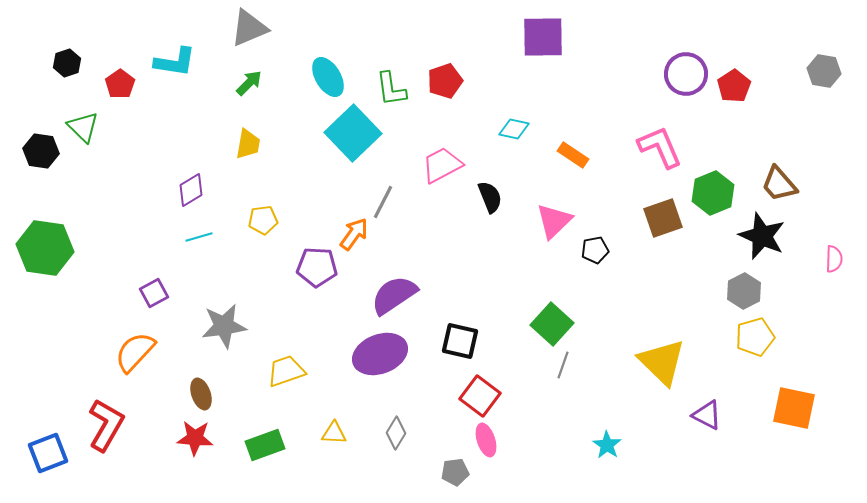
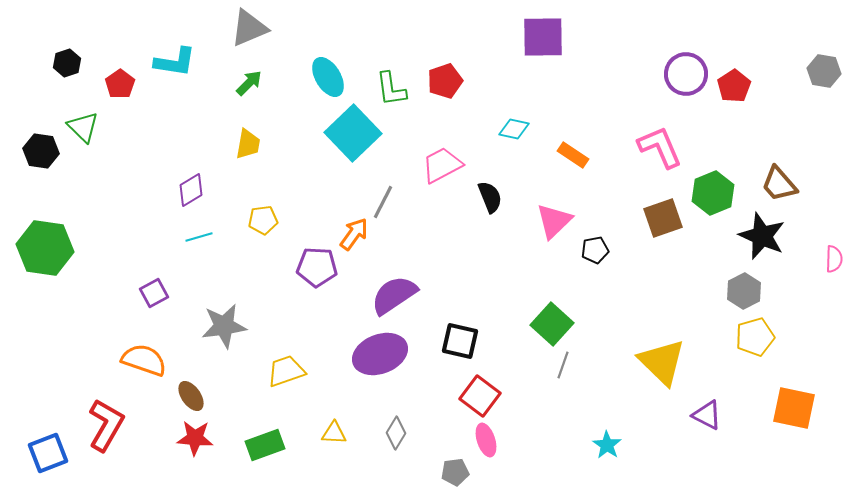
orange semicircle at (135, 352): moved 9 px right, 8 px down; rotated 66 degrees clockwise
brown ellipse at (201, 394): moved 10 px left, 2 px down; rotated 16 degrees counterclockwise
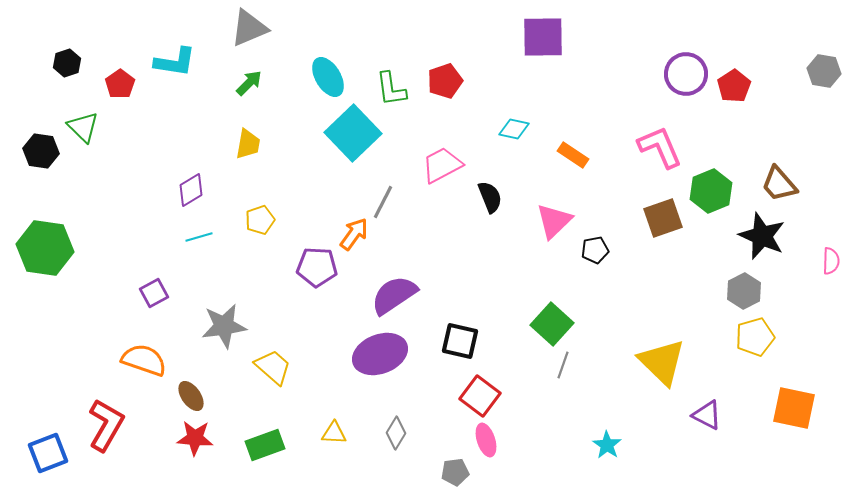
green hexagon at (713, 193): moved 2 px left, 2 px up
yellow pentagon at (263, 220): moved 3 px left; rotated 12 degrees counterclockwise
pink semicircle at (834, 259): moved 3 px left, 2 px down
yellow trapezoid at (286, 371): moved 13 px left, 4 px up; rotated 60 degrees clockwise
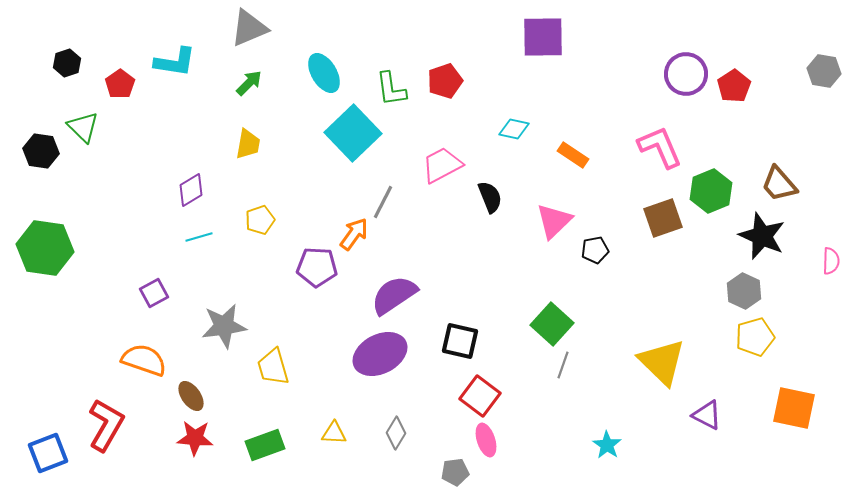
cyan ellipse at (328, 77): moved 4 px left, 4 px up
gray hexagon at (744, 291): rotated 8 degrees counterclockwise
purple ellipse at (380, 354): rotated 6 degrees counterclockwise
yellow trapezoid at (273, 367): rotated 147 degrees counterclockwise
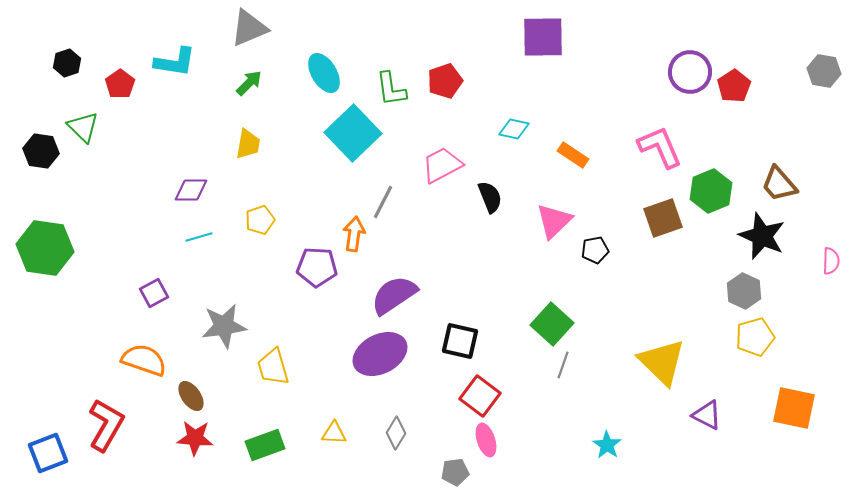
purple circle at (686, 74): moved 4 px right, 2 px up
purple diamond at (191, 190): rotated 32 degrees clockwise
orange arrow at (354, 234): rotated 28 degrees counterclockwise
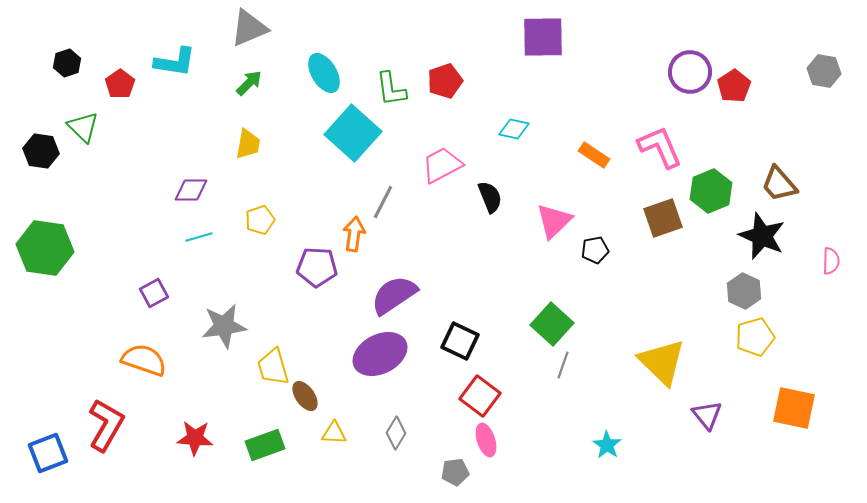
cyan square at (353, 133): rotated 4 degrees counterclockwise
orange rectangle at (573, 155): moved 21 px right
black square at (460, 341): rotated 12 degrees clockwise
brown ellipse at (191, 396): moved 114 px right
purple triangle at (707, 415): rotated 24 degrees clockwise
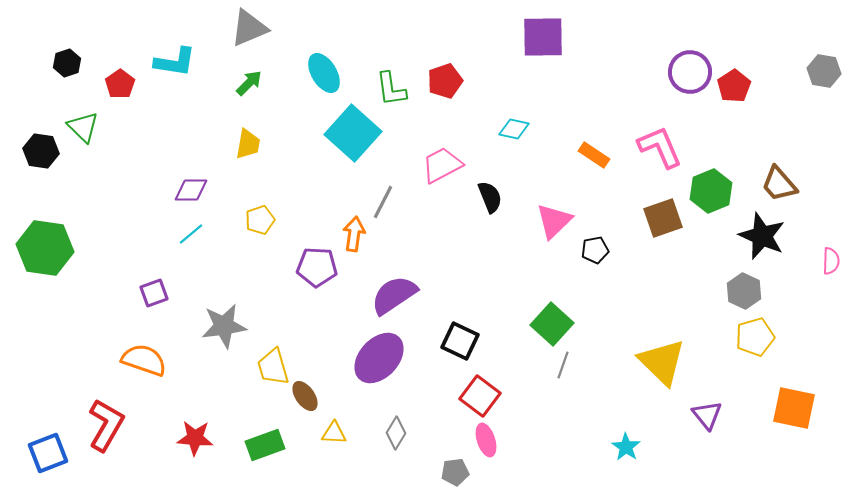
cyan line at (199, 237): moved 8 px left, 3 px up; rotated 24 degrees counterclockwise
purple square at (154, 293): rotated 8 degrees clockwise
purple ellipse at (380, 354): moved 1 px left, 4 px down; rotated 20 degrees counterclockwise
cyan star at (607, 445): moved 19 px right, 2 px down
